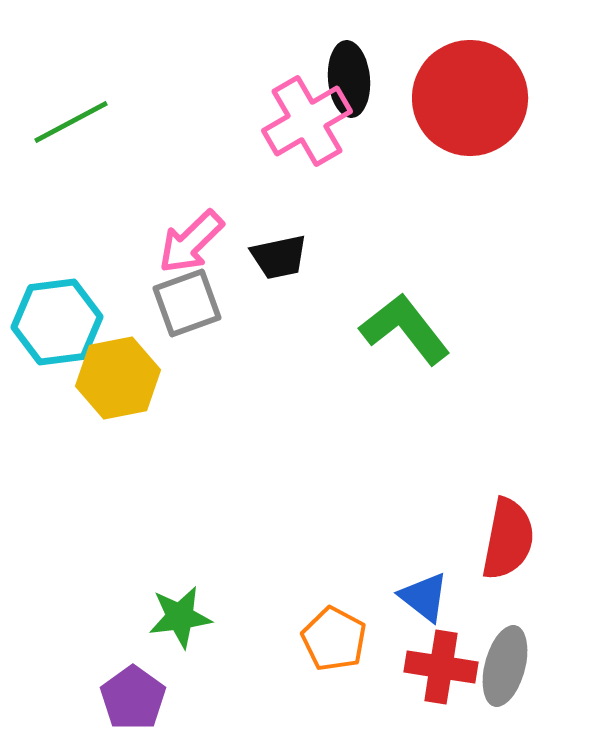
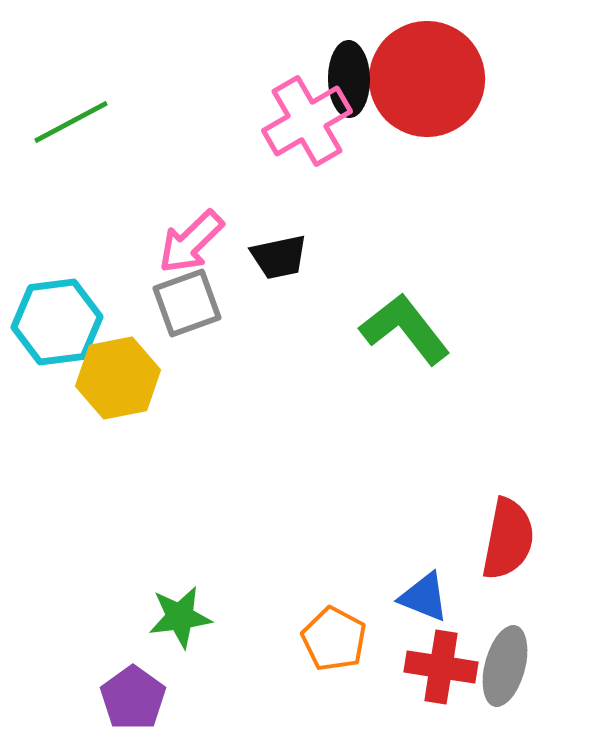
black ellipse: rotated 4 degrees clockwise
red circle: moved 43 px left, 19 px up
blue triangle: rotated 16 degrees counterclockwise
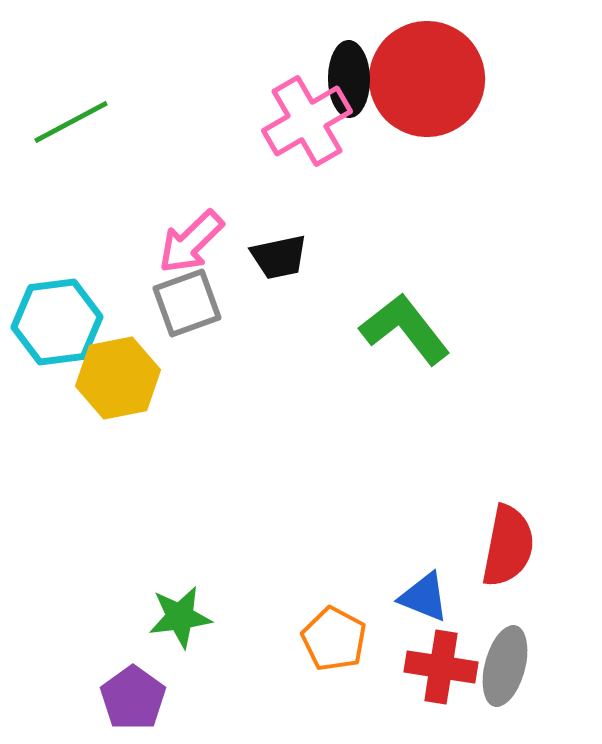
red semicircle: moved 7 px down
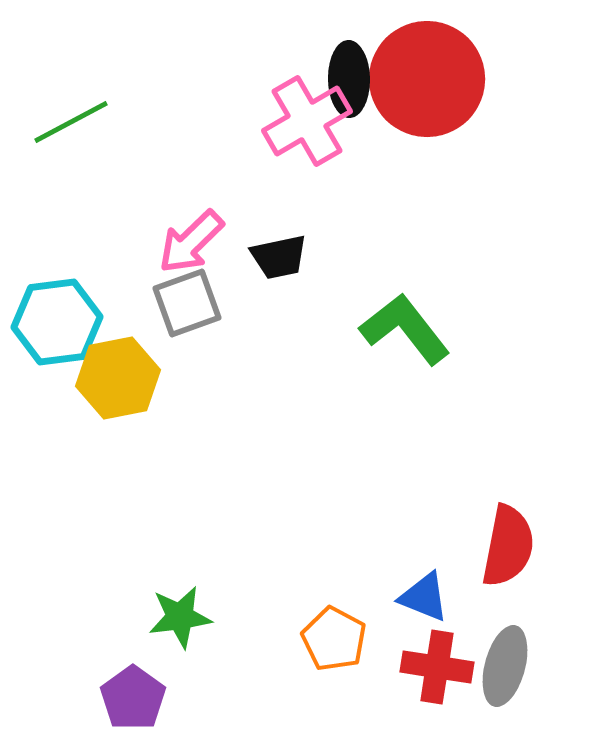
red cross: moved 4 px left
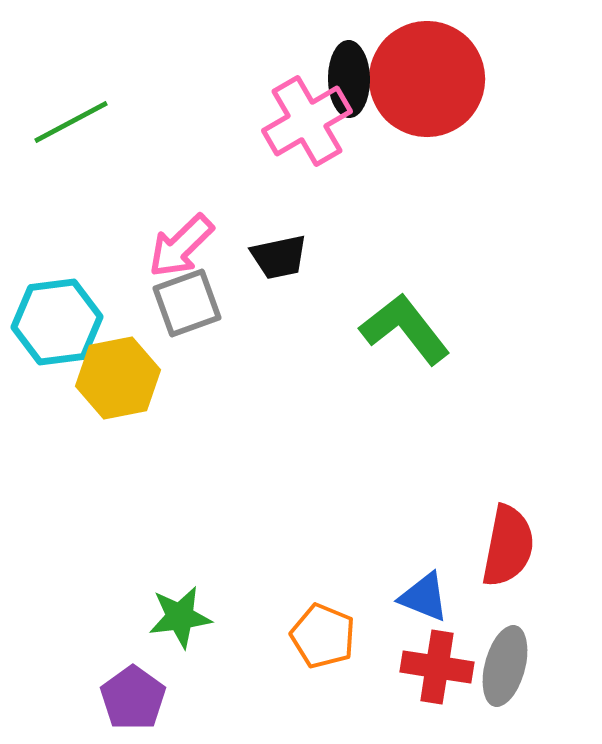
pink arrow: moved 10 px left, 4 px down
orange pentagon: moved 11 px left, 3 px up; rotated 6 degrees counterclockwise
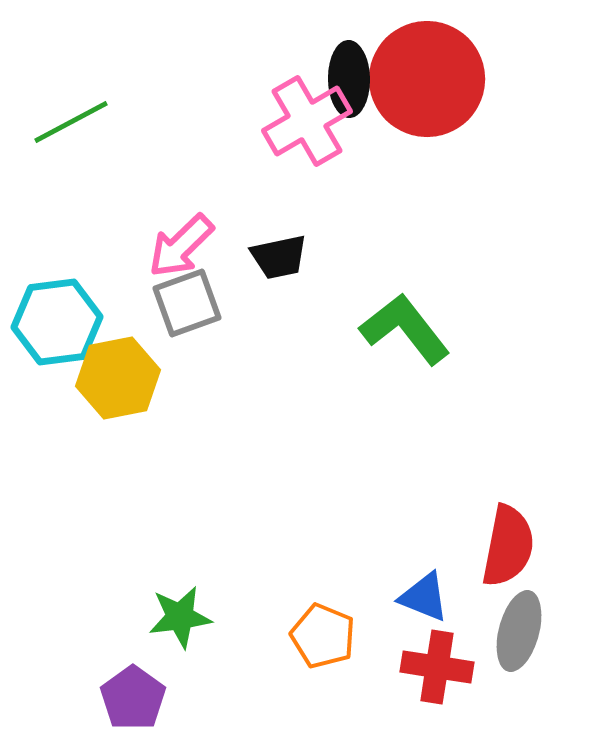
gray ellipse: moved 14 px right, 35 px up
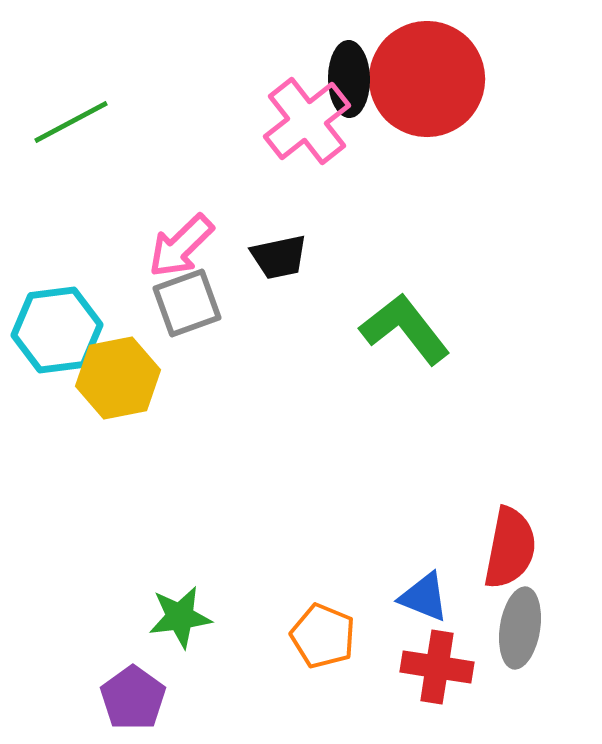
pink cross: rotated 8 degrees counterclockwise
cyan hexagon: moved 8 px down
red semicircle: moved 2 px right, 2 px down
gray ellipse: moved 1 px right, 3 px up; rotated 6 degrees counterclockwise
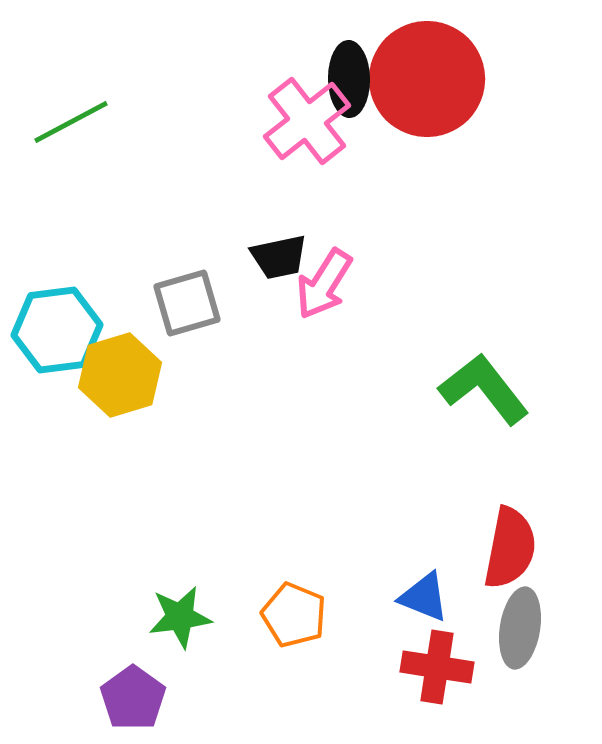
pink arrow: moved 143 px right, 38 px down; rotated 14 degrees counterclockwise
gray square: rotated 4 degrees clockwise
green L-shape: moved 79 px right, 60 px down
yellow hexagon: moved 2 px right, 3 px up; rotated 6 degrees counterclockwise
orange pentagon: moved 29 px left, 21 px up
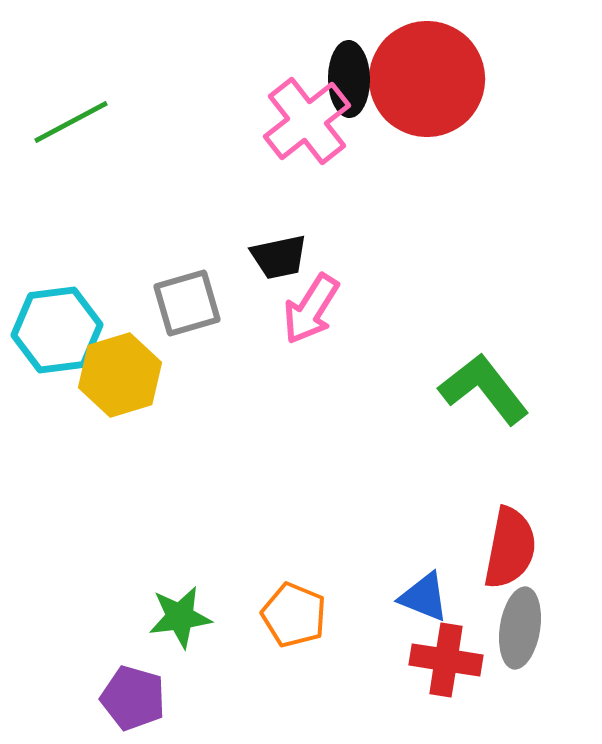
pink arrow: moved 13 px left, 25 px down
red cross: moved 9 px right, 7 px up
purple pentagon: rotated 20 degrees counterclockwise
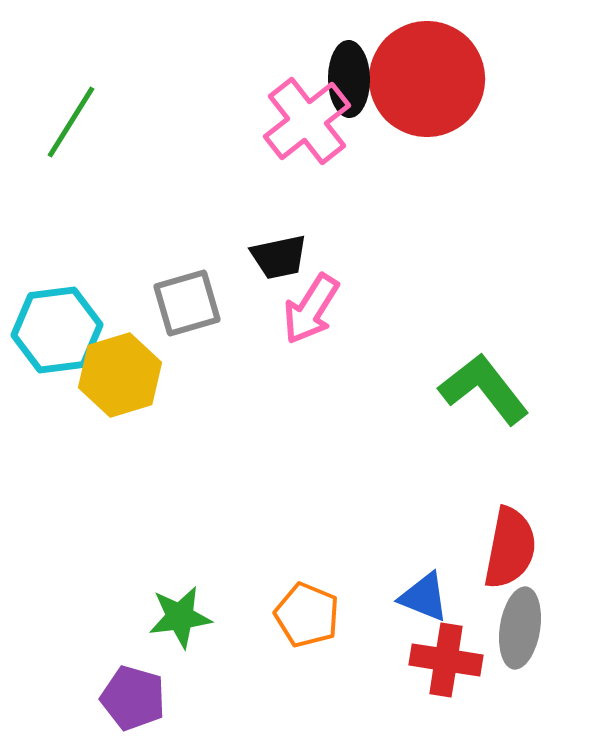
green line: rotated 30 degrees counterclockwise
orange pentagon: moved 13 px right
